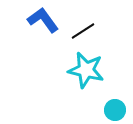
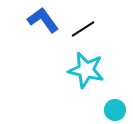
black line: moved 2 px up
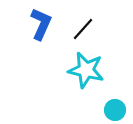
blue L-shape: moved 2 px left, 4 px down; rotated 60 degrees clockwise
black line: rotated 15 degrees counterclockwise
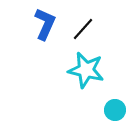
blue L-shape: moved 4 px right
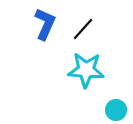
cyan star: rotated 9 degrees counterclockwise
cyan circle: moved 1 px right
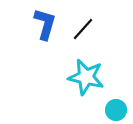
blue L-shape: rotated 8 degrees counterclockwise
cyan star: moved 7 px down; rotated 9 degrees clockwise
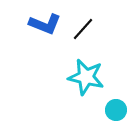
blue L-shape: rotated 96 degrees clockwise
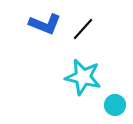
cyan star: moved 3 px left
cyan circle: moved 1 px left, 5 px up
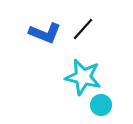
blue L-shape: moved 9 px down
cyan circle: moved 14 px left
